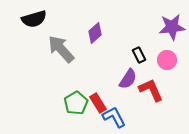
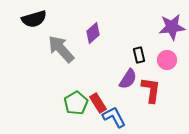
purple diamond: moved 2 px left
black rectangle: rotated 14 degrees clockwise
red L-shape: rotated 32 degrees clockwise
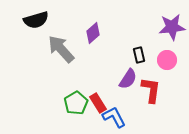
black semicircle: moved 2 px right, 1 px down
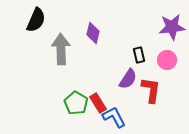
black semicircle: rotated 50 degrees counterclockwise
purple diamond: rotated 35 degrees counterclockwise
gray arrow: rotated 40 degrees clockwise
green pentagon: rotated 10 degrees counterclockwise
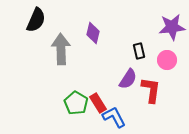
black rectangle: moved 4 px up
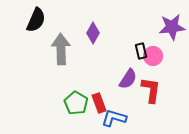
purple diamond: rotated 15 degrees clockwise
black rectangle: moved 2 px right
pink circle: moved 14 px left, 4 px up
red rectangle: moved 1 px right; rotated 12 degrees clockwise
blue L-shape: moved 1 px down; rotated 45 degrees counterclockwise
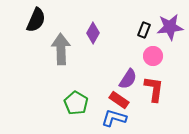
purple star: moved 2 px left
black rectangle: moved 3 px right, 21 px up; rotated 35 degrees clockwise
red L-shape: moved 3 px right, 1 px up
red rectangle: moved 20 px right, 3 px up; rotated 36 degrees counterclockwise
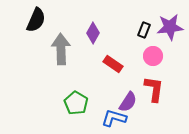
purple semicircle: moved 23 px down
red rectangle: moved 6 px left, 36 px up
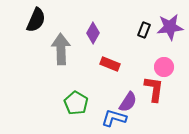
pink circle: moved 11 px right, 11 px down
red rectangle: moved 3 px left; rotated 12 degrees counterclockwise
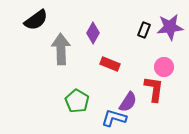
black semicircle: rotated 30 degrees clockwise
green pentagon: moved 1 px right, 2 px up
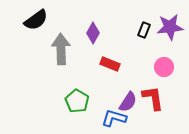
red L-shape: moved 1 px left, 9 px down; rotated 16 degrees counterclockwise
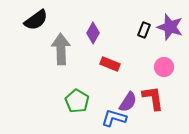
purple star: rotated 24 degrees clockwise
